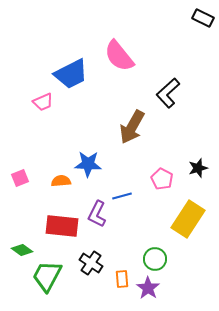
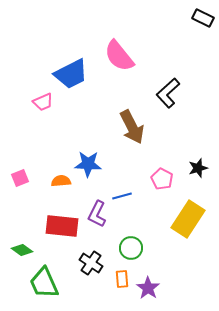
brown arrow: rotated 56 degrees counterclockwise
green circle: moved 24 px left, 11 px up
green trapezoid: moved 3 px left, 7 px down; rotated 52 degrees counterclockwise
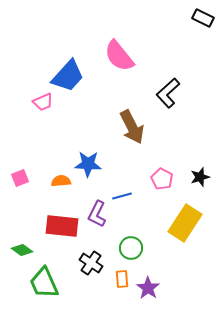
blue trapezoid: moved 3 px left, 2 px down; rotated 21 degrees counterclockwise
black star: moved 2 px right, 9 px down
yellow rectangle: moved 3 px left, 4 px down
